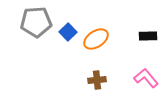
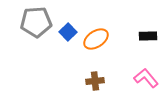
brown cross: moved 2 px left, 1 px down
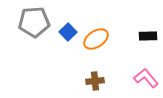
gray pentagon: moved 2 px left
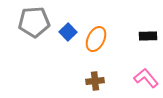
orange ellipse: rotated 30 degrees counterclockwise
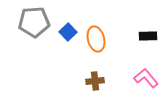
orange ellipse: rotated 40 degrees counterclockwise
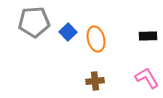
pink L-shape: moved 1 px right; rotated 10 degrees clockwise
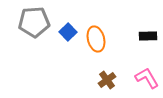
brown cross: moved 12 px right, 1 px up; rotated 30 degrees counterclockwise
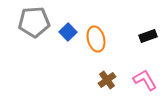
black rectangle: rotated 18 degrees counterclockwise
pink L-shape: moved 2 px left, 2 px down
